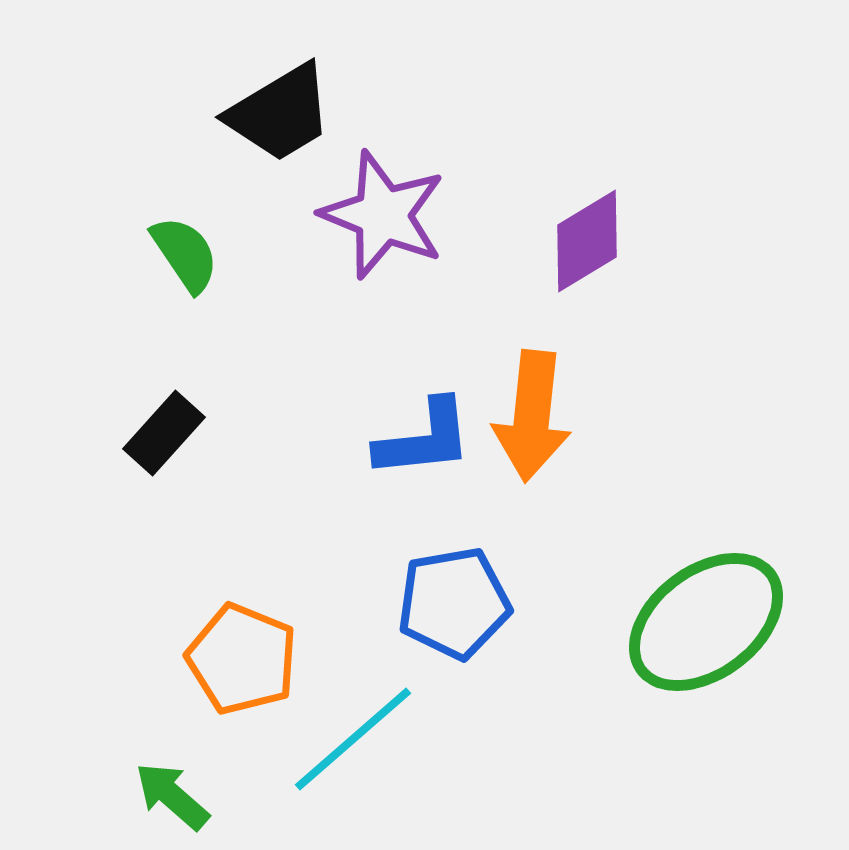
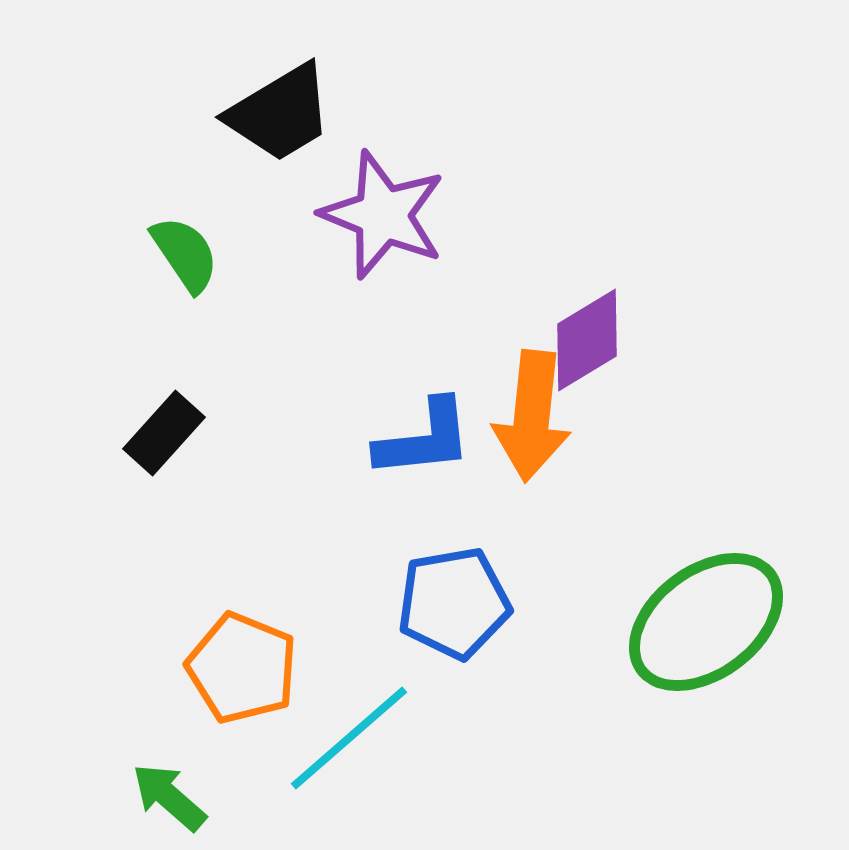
purple diamond: moved 99 px down
orange pentagon: moved 9 px down
cyan line: moved 4 px left, 1 px up
green arrow: moved 3 px left, 1 px down
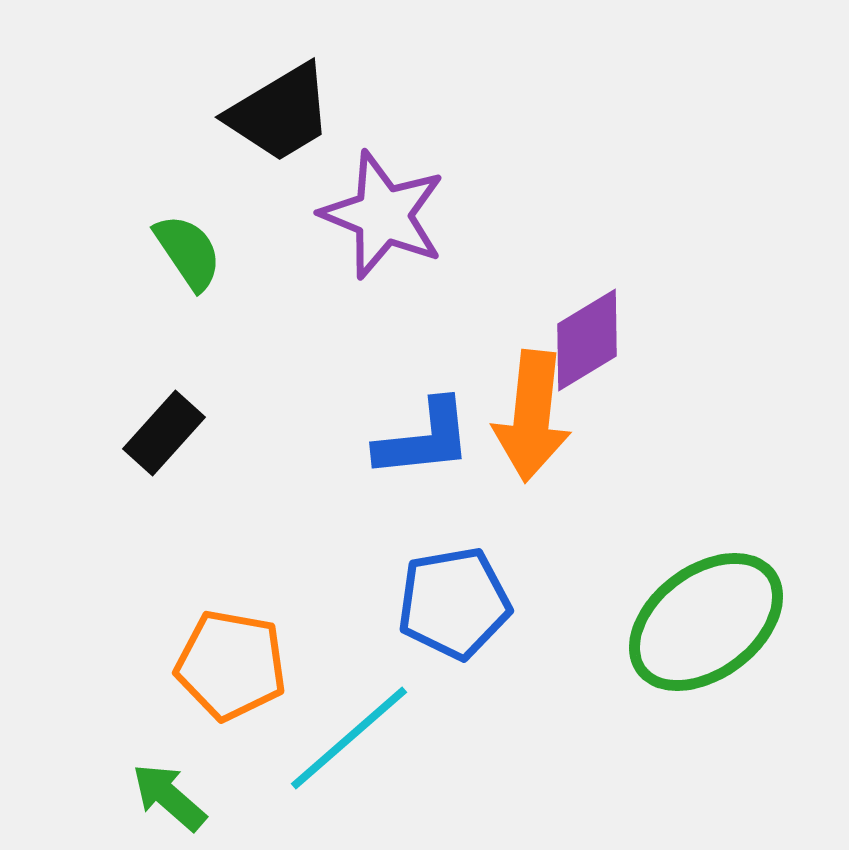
green semicircle: moved 3 px right, 2 px up
orange pentagon: moved 11 px left, 3 px up; rotated 12 degrees counterclockwise
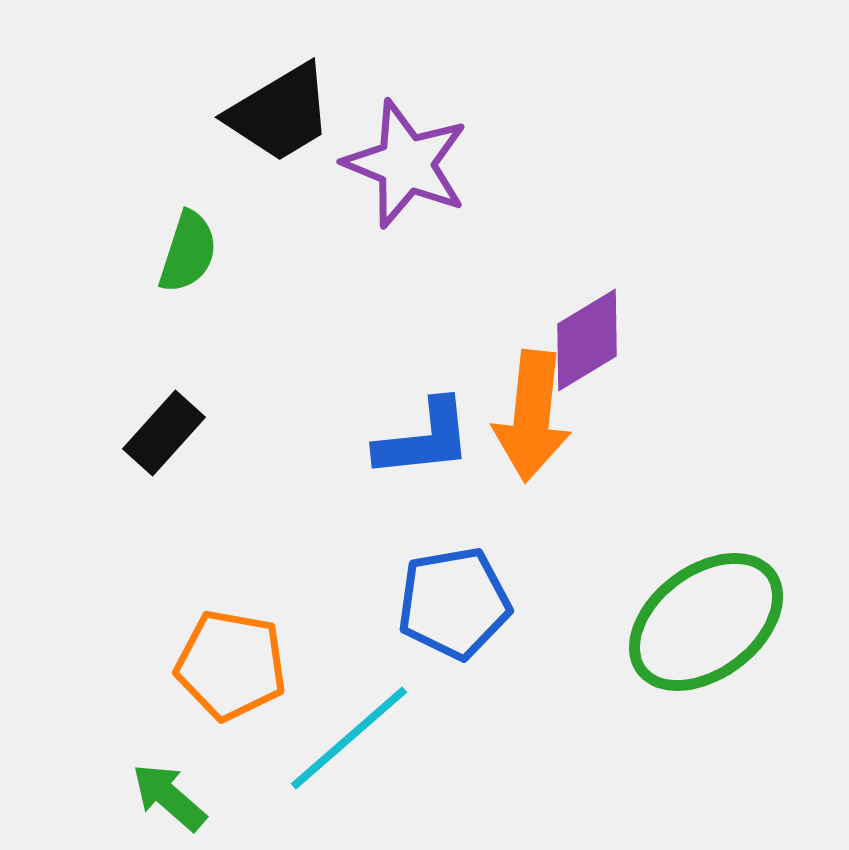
purple star: moved 23 px right, 51 px up
green semicircle: rotated 52 degrees clockwise
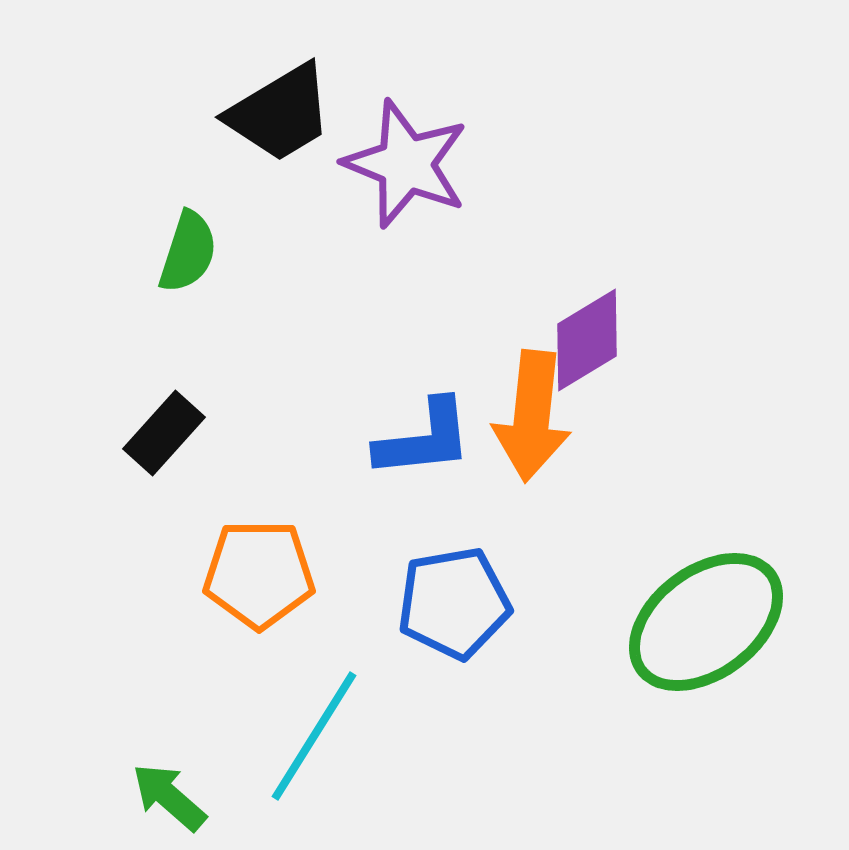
orange pentagon: moved 28 px right, 91 px up; rotated 10 degrees counterclockwise
cyan line: moved 35 px left, 2 px up; rotated 17 degrees counterclockwise
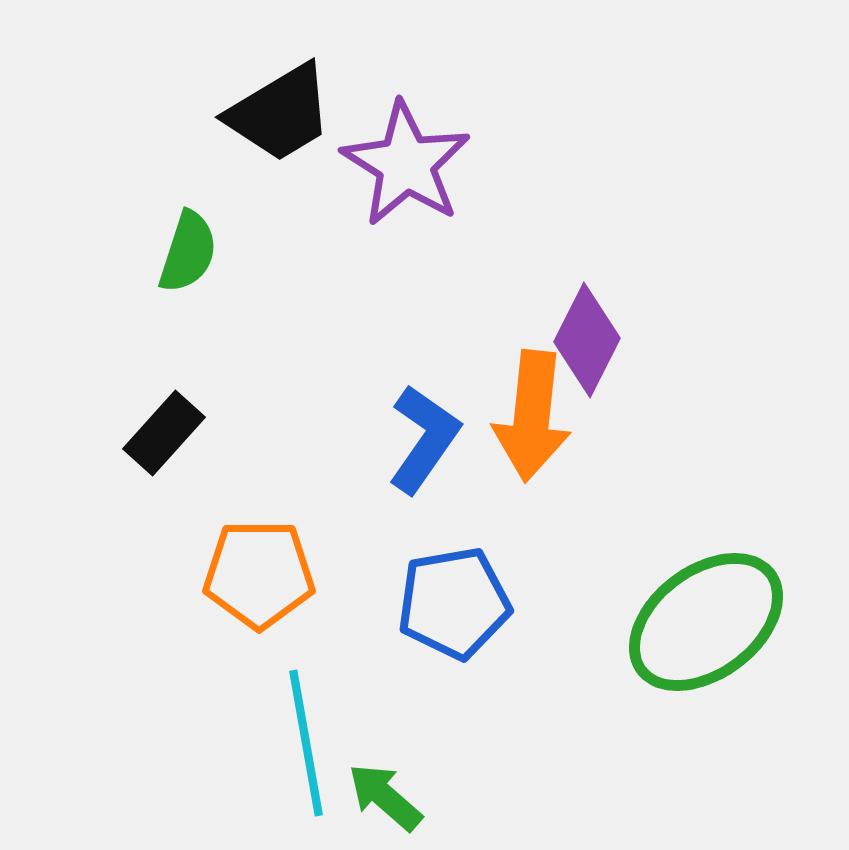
purple star: rotated 10 degrees clockwise
purple diamond: rotated 32 degrees counterclockwise
blue L-shape: rotated 49 degrees counterclockwise
cyan line: moved 8 px left, 7 px down; rotated 42 degrees counterclockwise
green arrow: moved 216 px right
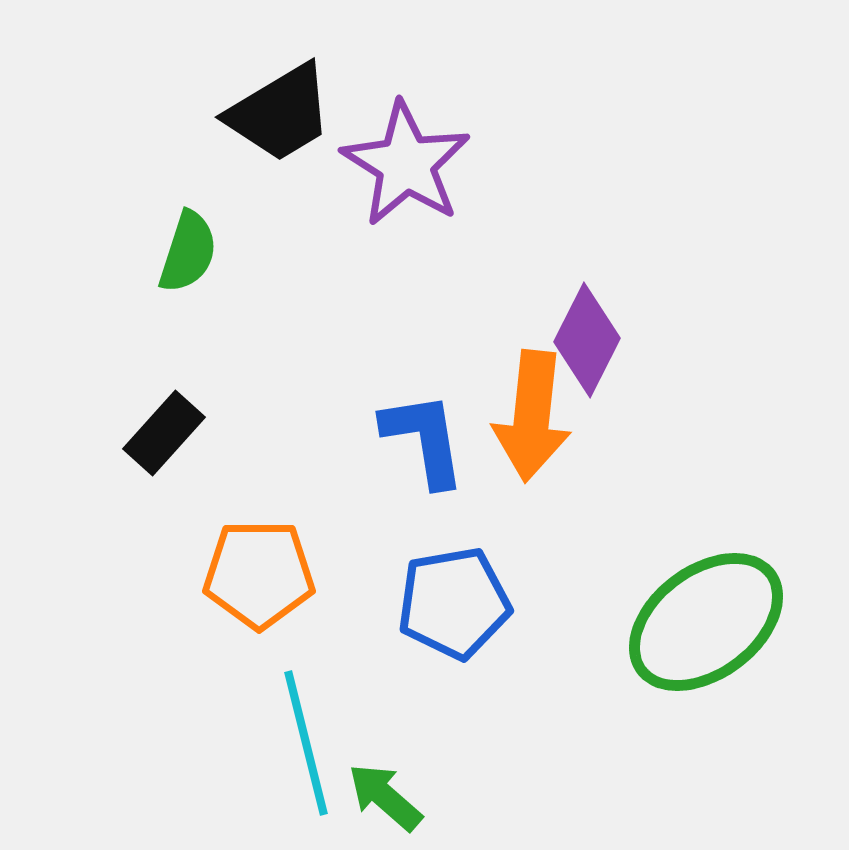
blue L-shape: rotated 44 degrees counterclockwise
cyan line: rotated 4 degrees counterclockwise
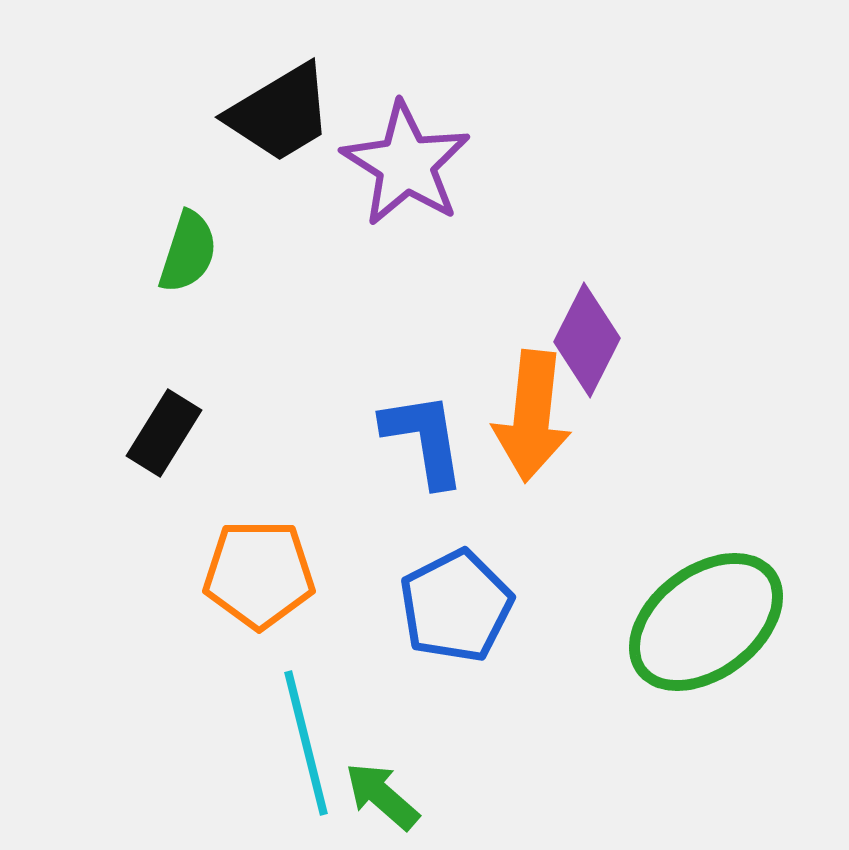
black rectangle: rotated 10 degrees counterclockwise
blue pentagon: moved 2 px right, 3 px down; rotated 17 degrees counterclockwise
green arrow: moved 3 px left, 1 px up
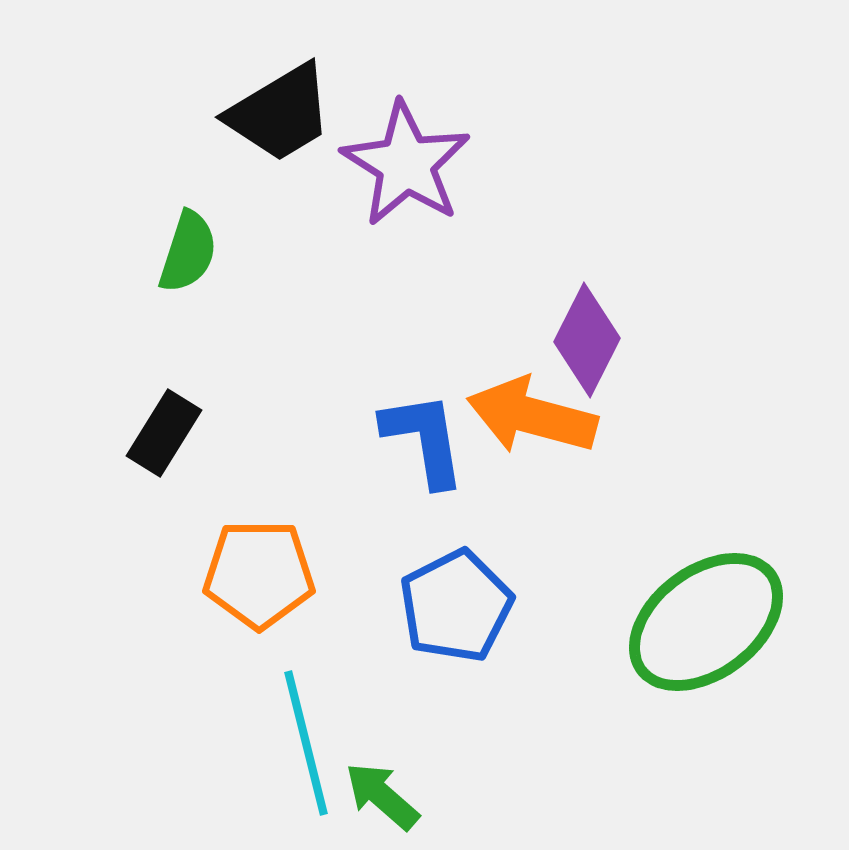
orange arrow: rotated 99 degrees clockwise
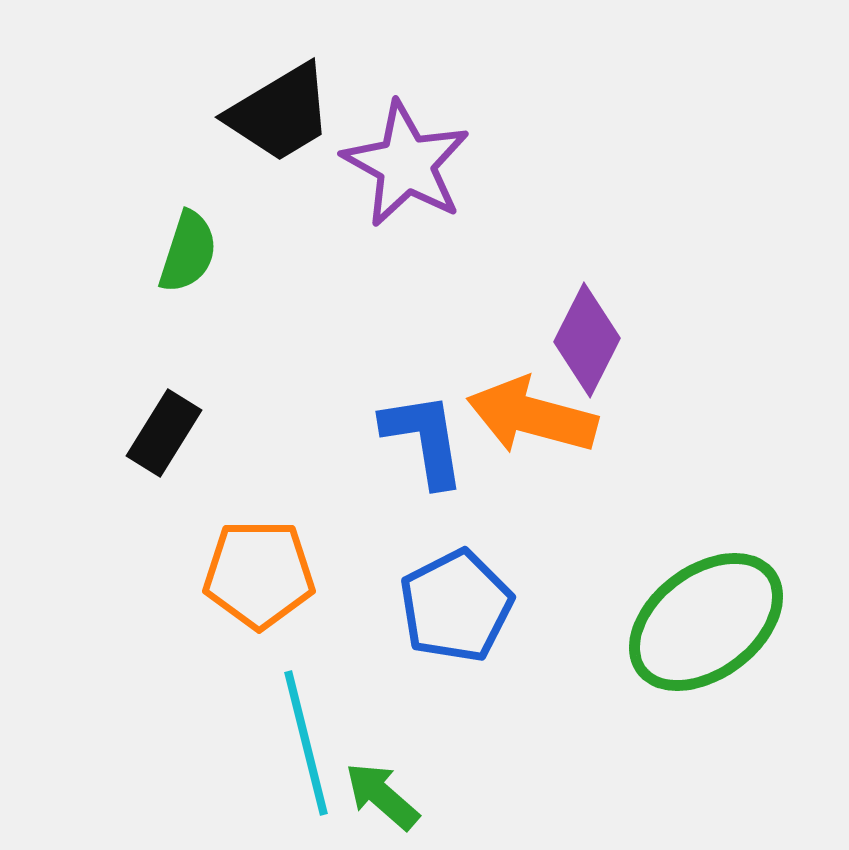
purple star: rotated 3 degrees counterclockwise
